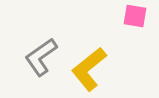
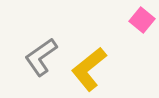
pink square: moved 7 px right, 4 px down; rotated 30 degrees clockwise
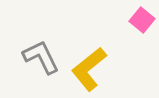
gray L-shape: rotated 99 degrees clockwise
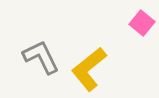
pink square: moved 3 px down
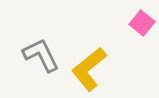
gray L-shape: moved 2 px up
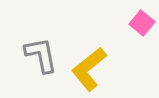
gray L-shape: rotated 15 degrees clockwise
